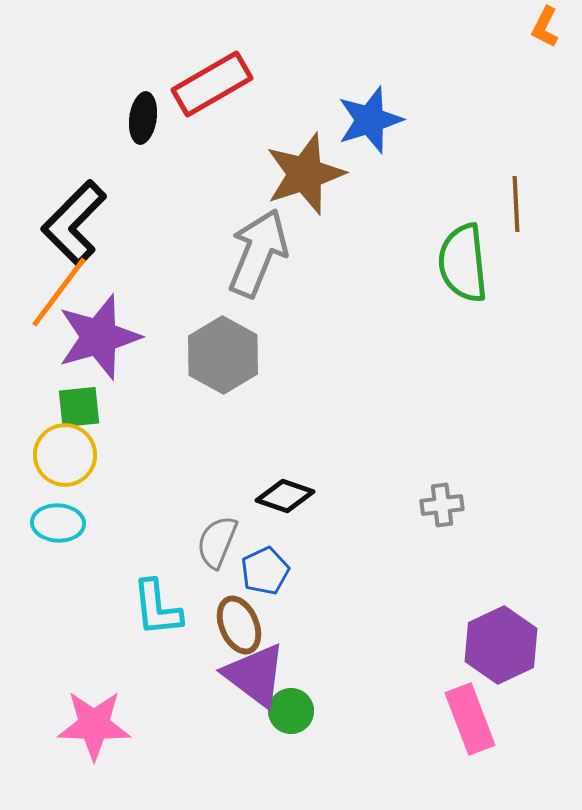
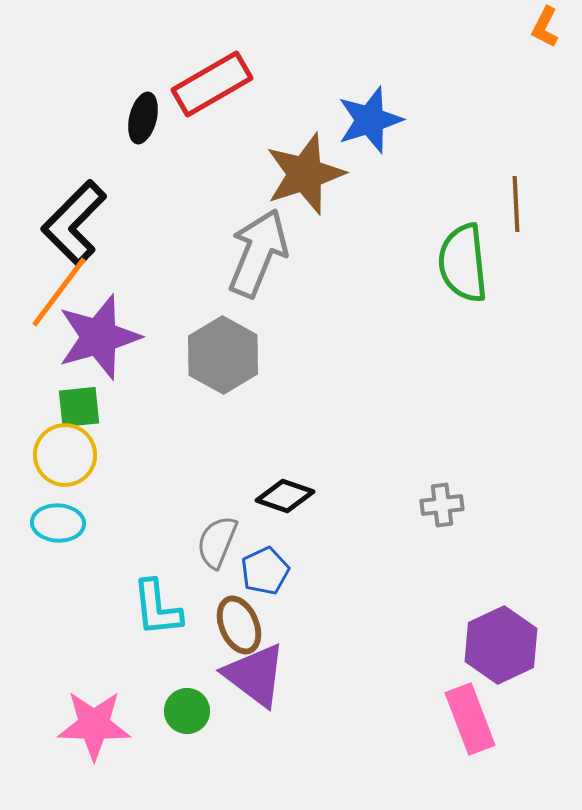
black ellipse: rotated 6 degrees clockwise
green circle: moved 104 px left
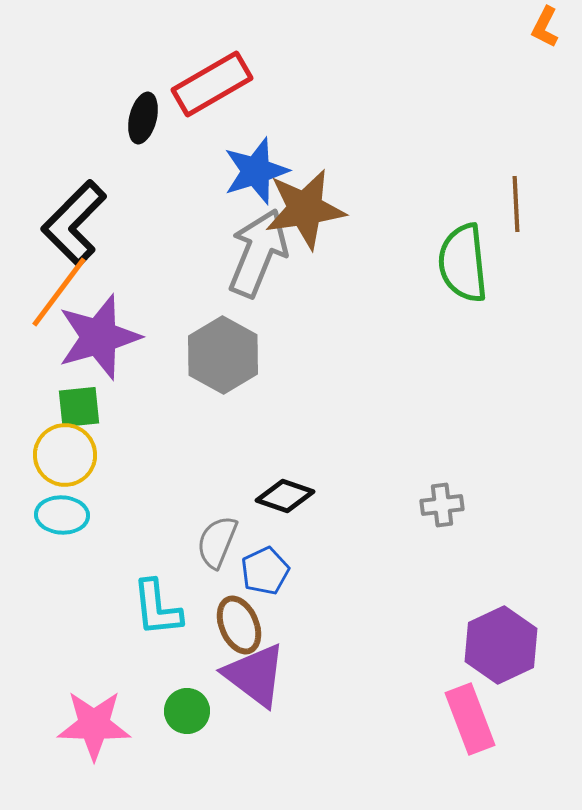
blue star: moved 114 px left, 51 px down
brown star: moved 35 px down; rotated 10 degrees clockwise
cyan ellipse: moved 4 px right, 8 px up
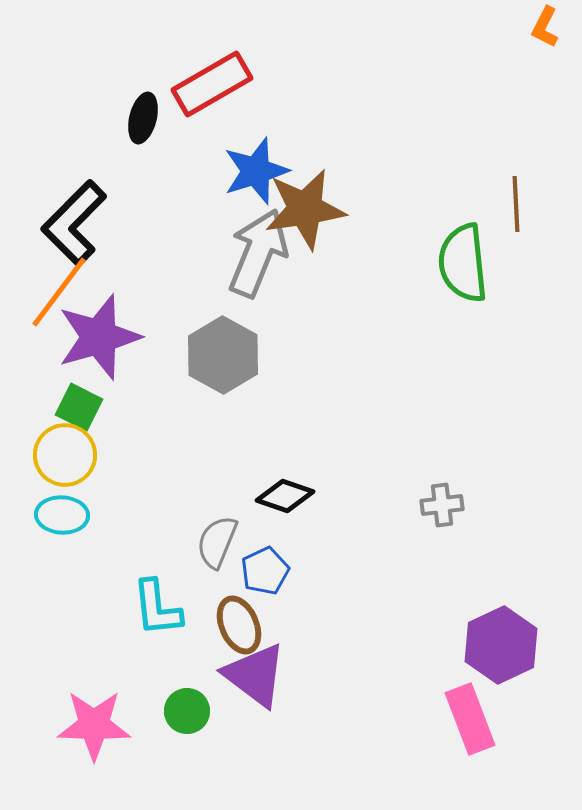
green square: rotated 33 degrees clockwise
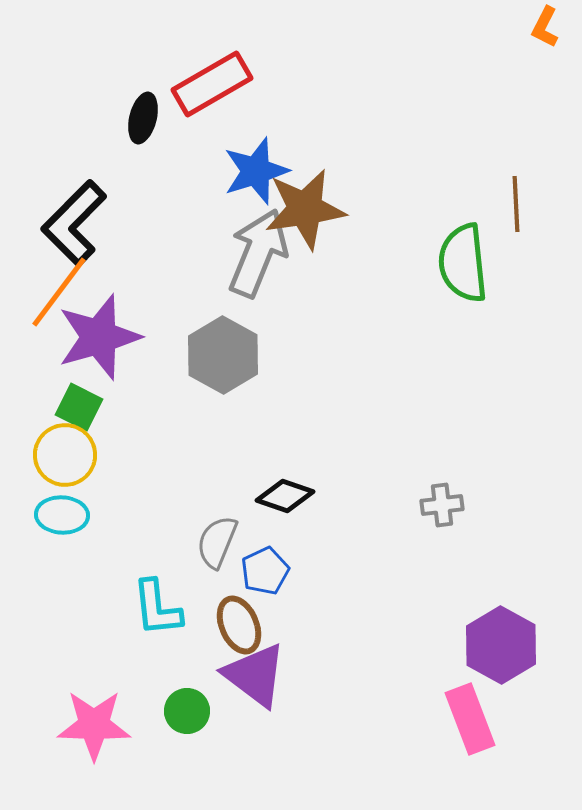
purple hexagon: rotated 6 degrees counterclockwise
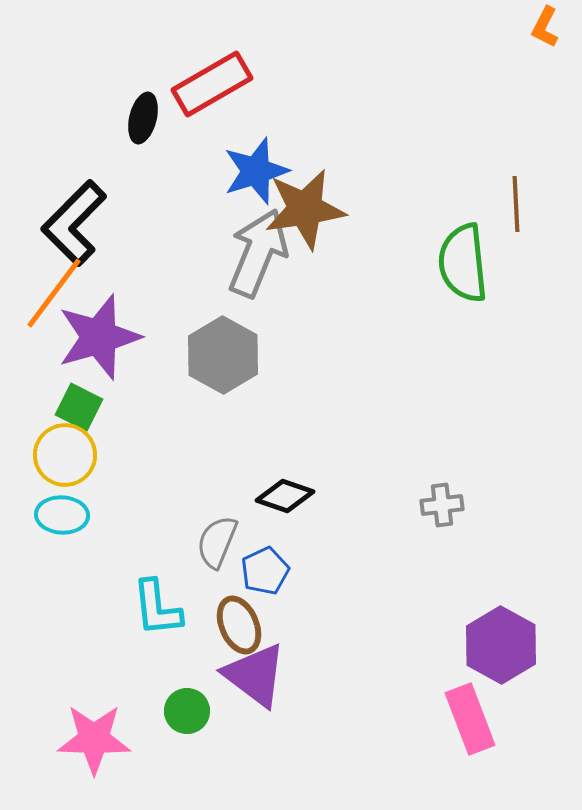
orange line: moved 5 px left, 1 px down
pink star: moved 14 px down
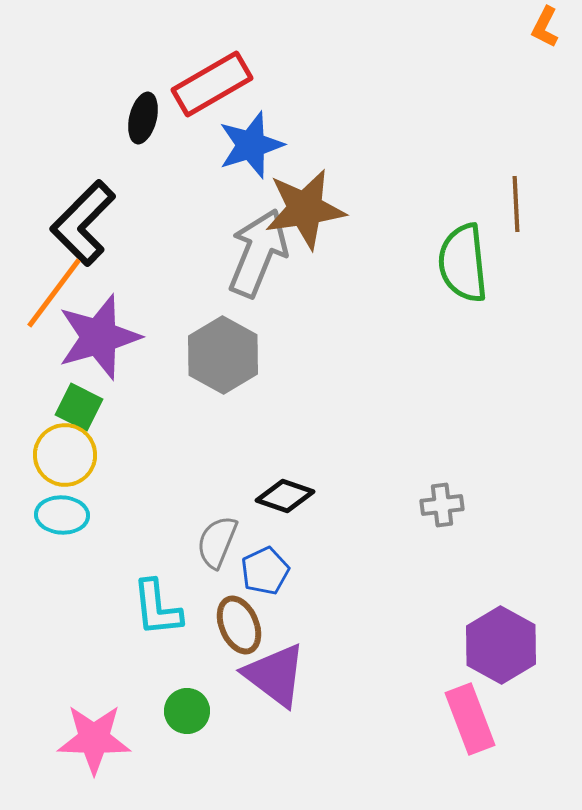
blue star: moved 5 px left, 26 px up
black L-shape: moved 9 px right
purple triangle: moved 20 px right
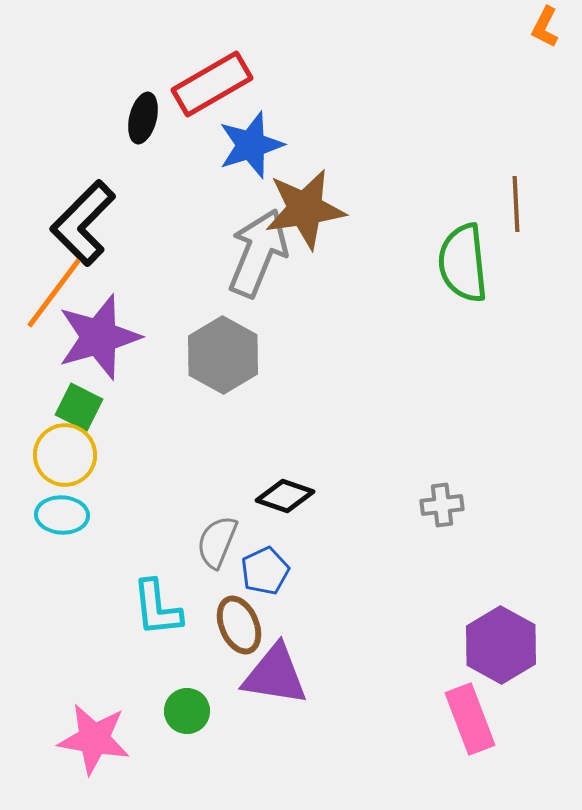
purple triangle: rotated 28 degrees counterclockwise
pink star: rotated 8 degrees clockwise
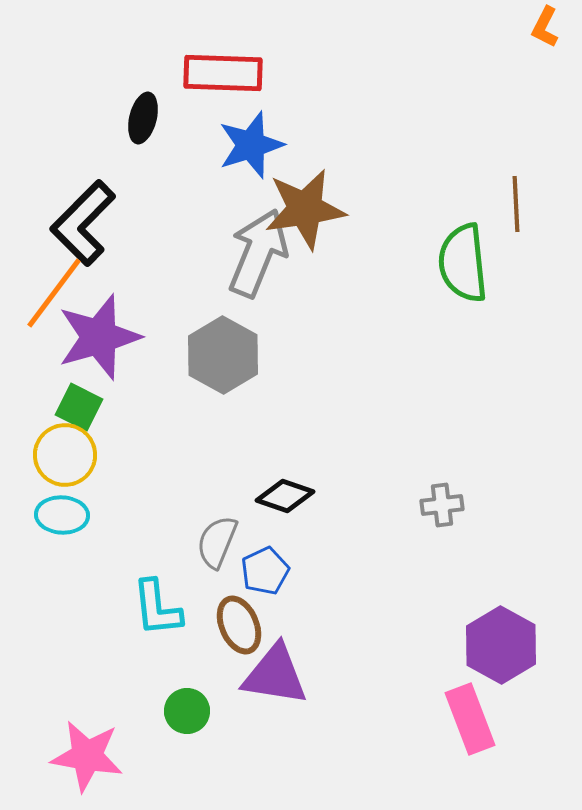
red rectangle: moved 11 px right, 11 px up; rotated 32 degrees clockwise
pink star: moved 7 px left, 17 px down
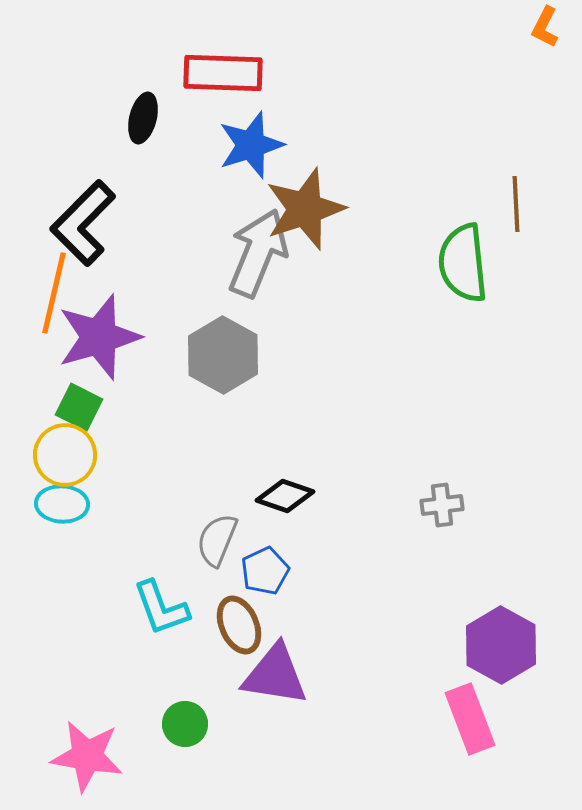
brown star: rotated 10 degrees counterclockwise
orange line: rotated 24 degrees counterclockwise
cyan ellipse: moved 11 px up
gray semicircle: moved 2 px up
cyan L-shape: moved 4 px right; rotated 14 degrees counterclockwise
green circle: moved 2 px left, 13 px down
